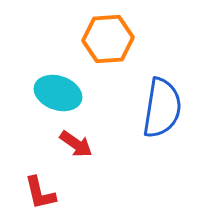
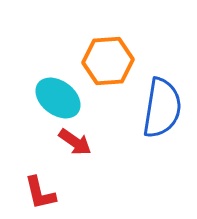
orange hexagon: moved 22 px down
cyan ellipse: moved 5 px down; rotated 18 degrees clockwise
red arrow: moved 1 px left, 2 px up
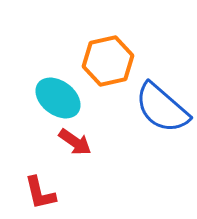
orange hexagon: rotated 9 degrees counterclockwise
blue semicircle: rotated 122 degrees clockwise
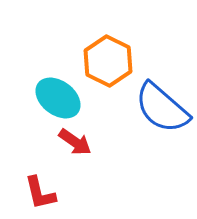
orange hexagon: rotated 21 degrees counterclockwise
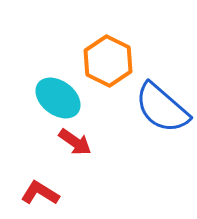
red L-shape: rotated 135 degrees clockwise
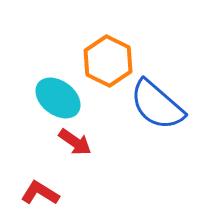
blue semicircle: moved 5 px left, 3 px up
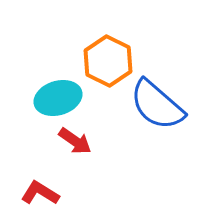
cyan ellipse: rotated 54 degrees counterclockwise
red arrow: moved 1 px up
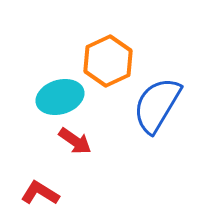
orange hexagon: rotated 9 degrees clockwise
cyan ellipse: moved 2 px right, 1 px up
blue semicircle: rotated 80 degrees clockwise
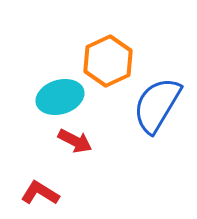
red arrow: rotated 8 degrees counterclockwise
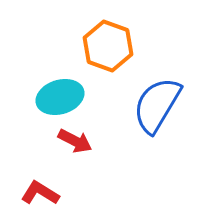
orange hexagon: moved 15 px up; rotated 15 degrees counterclockwise
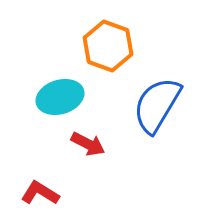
red arrow: moved 13 px right, 3 px down
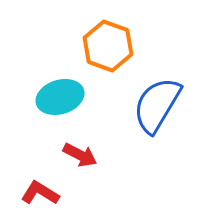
red arrow: moved 8 px left, 11 px down
